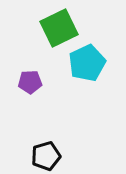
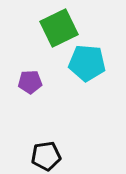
cyan pentagon: rotated 30 degrees clockwise
black pentagon: rotated 8 degrees clockwise
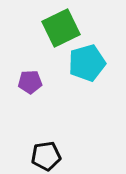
green square: moved 2 px right
cyan pentagon: rotated 21 degrees counterclockwise
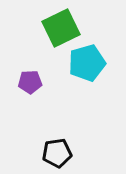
black pentagon: moved 11 px right, 3 px up
